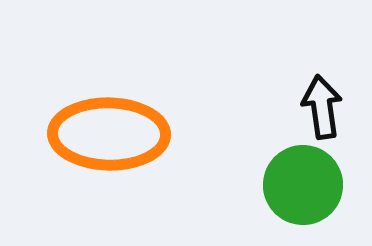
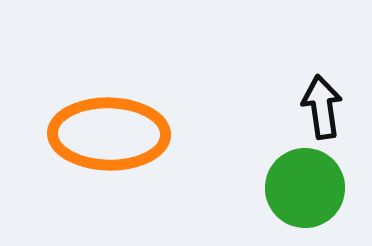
green circle: moved 2 px right, 3 px down
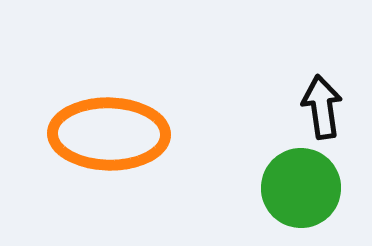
green circle: moved 4 px left
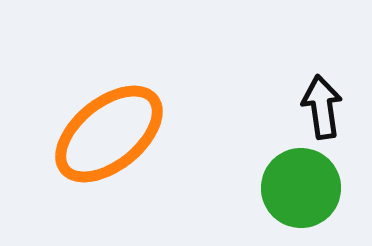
orange ellipse: rotated 40 degrees counterclockwise
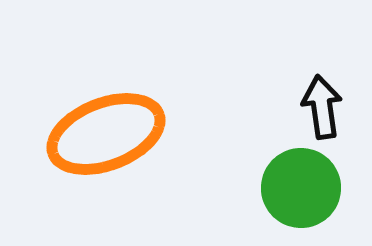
orange ellipse: moved 3 px left; rotated 18 degrees clockwise
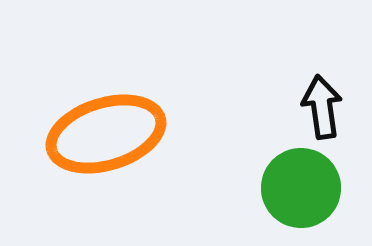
orange ellipse: rotated 4 degrees clockwise
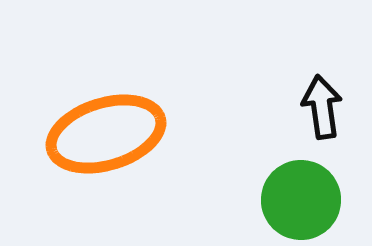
green circle: moved 12 px down
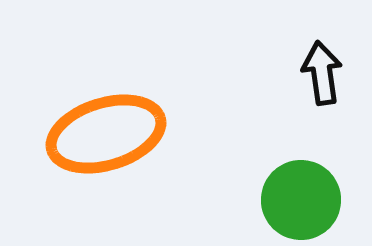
black arrow: moved 34 px up
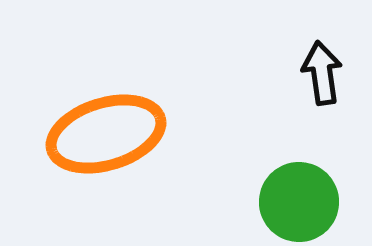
green circle: moved 2 px left, 2 px down
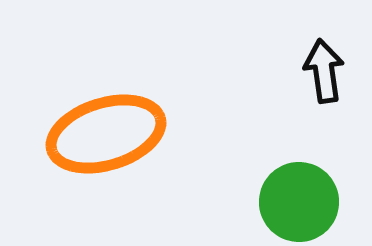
black arrow: moved 2 px right, 2 px up
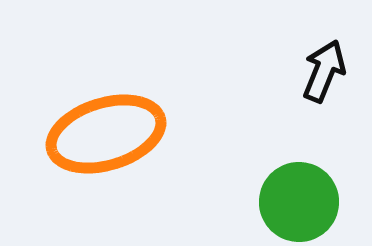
black arrow: rotated 30 degrees clockwise
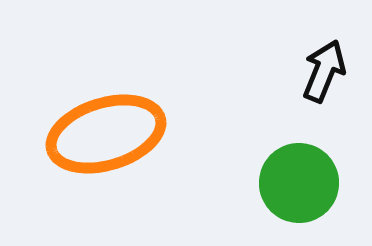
green circle: moved 19 px up
